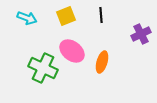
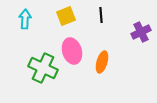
cyan arrow: moved 2 px left, 1 px down; rotated 108 degrees counterclockwise
purple cross: moved 2 px up
pink ellipse: rotated 35 degrees clockwise
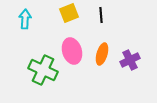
yellow square: moved 3 px right, 3 px up
purple cross: moved 11 px left, 28 px down
orange ellipse: moved 8 px up
green cross: moved 2 px down
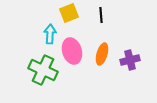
cyan arrow: moved 25 px right, 15 px down
purple cross: rotated 12 degrees clockwise
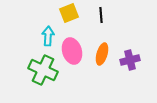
cyan arrow: moved 2 px left, 2 px down
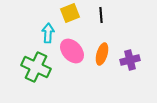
yellow square: moved 1 px right
cyan arrow: moved 3 px up
pink ellipse: rotated 25 degrees counterclockwise
green cross: moved 7 px left, 3 px up
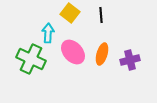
yellow square: rotated 30 degrees counterclockwise
pink ellipse: moved 1 px right, 1 px down
green cross: moved 5 px left, 8 px up
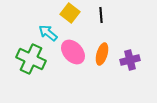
cyan arrow: rotated 54 degrees counterclockwise
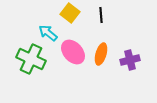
orange ellipse: moved 1 px left
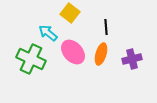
black line: moved 5 px right, 12 px down
purple cross: moved 2 px right, 1 px up
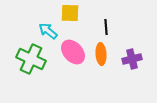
yellow square: rotated 36 degrees counterclockwise
cyan arrow: moved 2 px up
orange ellipse: rotated 20 degrees counterclockwise
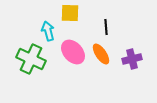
cyan arrow: rotated 36 degrees clockwise
orange ellipse: rotated 30 degrees counterclockwise
